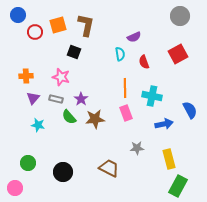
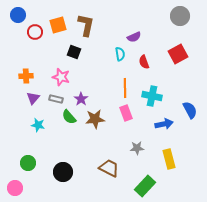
green rectangle: moved 33 px left; rotated 15 degrees clockwise
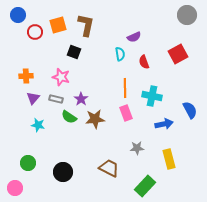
gray circle: moved 7 px right, 1 px up
green semicircle: rotated 14 degrees counterclockwise
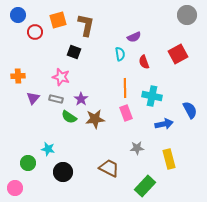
orange square: moved 5 px up
orange cross: moved 8 px left
cyan star: moved 10 px right, 24 px down
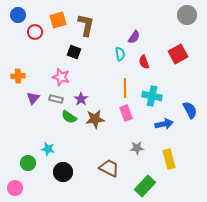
purple semicircle: rotated 32 degrees counterclockwise
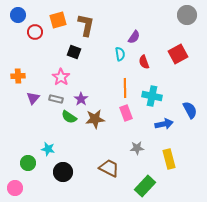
pink star: rotated 18 degrees clockwise
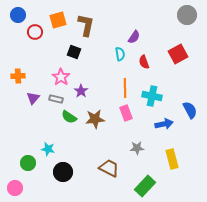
purple star: moved 8 px up
yellow rectangle: moved 3 px right
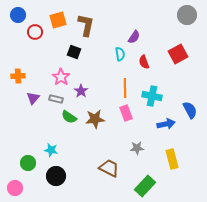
blue arrow: moved 2 px right
cyan star: moved 3 px right, 1 px down
black circle: moved 7 px left, 4 px down
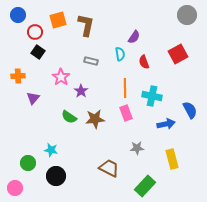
black square: moved 36 px left; rotated 16 degrees clockwise
gray rectangle: moved 35 px right, 38 px up
